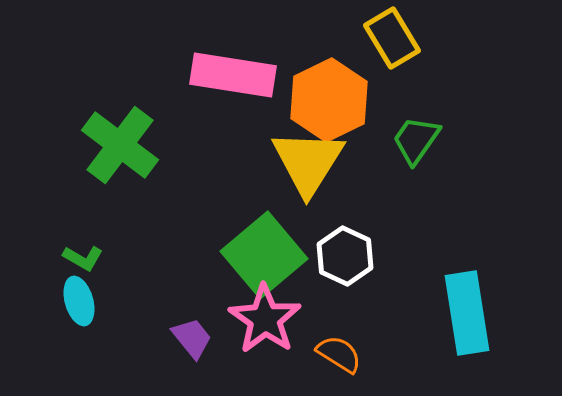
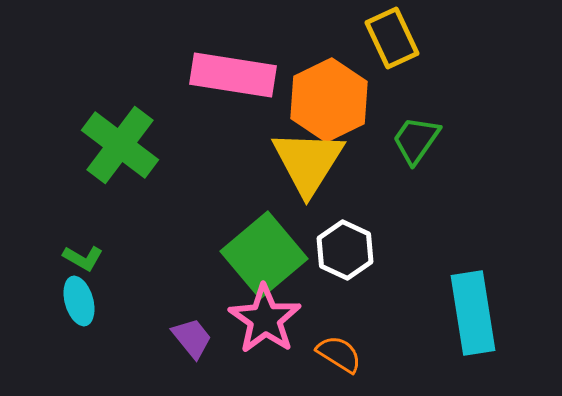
yellow rectangle: rotated 6 degrees clockwise
white hexagon: moved 6 px up
cyan rectangle: moved 6 px right
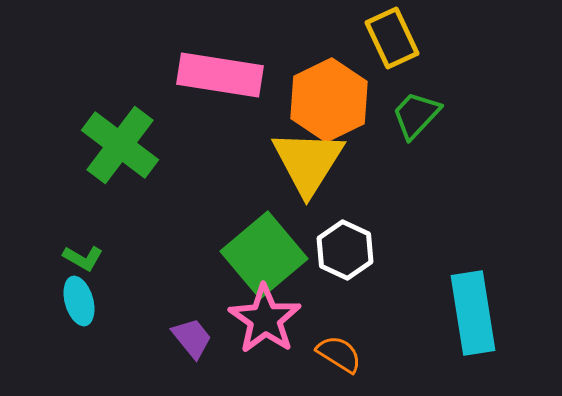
pink rectangle: moved 13 px left
green trapezoid: moved 25 px up; rotated 8 degrees clockwise
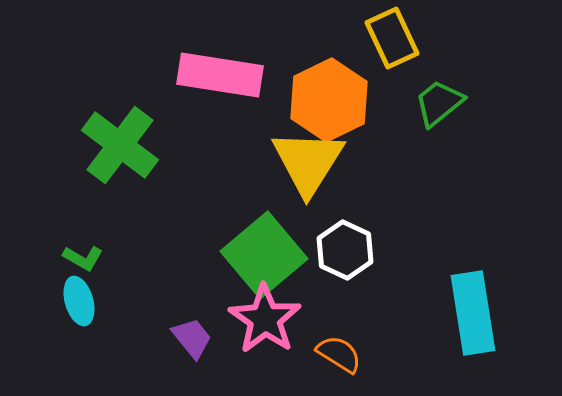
green trapezoid: moved 23 px right, 12 px up; rotated 8 degrees clockwise
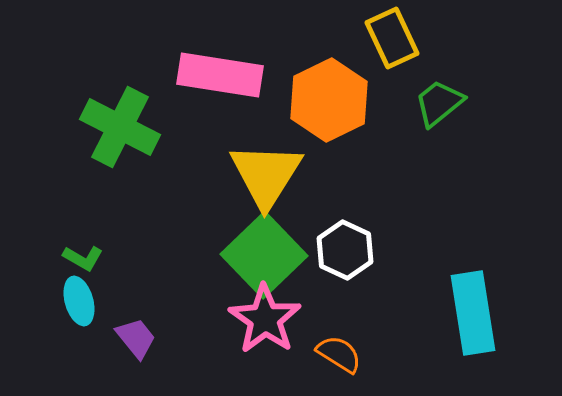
green cross: moved 18 px up; rotated 10 degrees counterclockwise
yellow triangle: moved 42 px left, 13 px down
green square: rotated 4 degrees counterclockwise
purple trapezoid: moved 56 px left
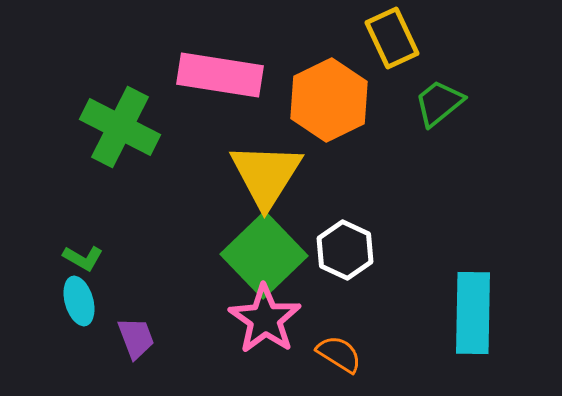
cyan rectangle: rotated 10 degrees clockwise
purple trapezoid: rotated 18 degrees clockwise
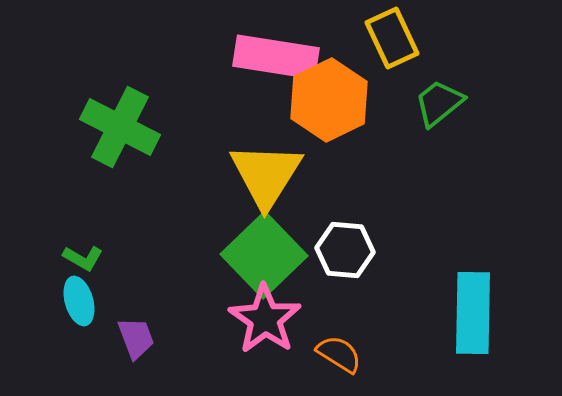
pink rectangle: moved 56 px right, 18 px up
white hexagon: rotated 20 degrees counterclockwise
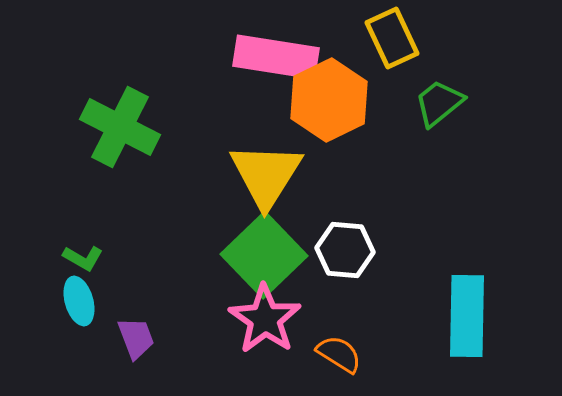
cyan rectangle: moved 6 px left, 3 px down
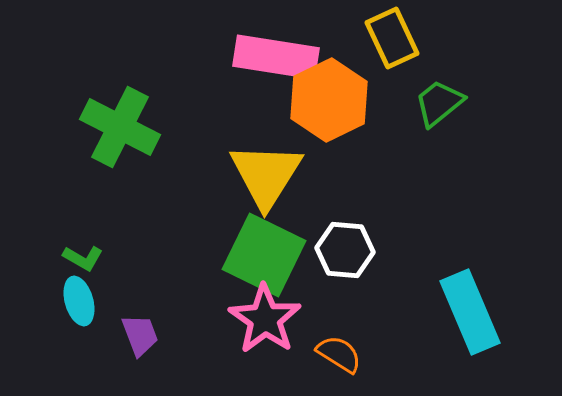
green square: rotated 20 degrees counterclockwise
cyan rectangle: moved 3 px right, 4 px up; rotated 24 degrees counterclockwise
purple trapezoid: moved 4 px right, 3 px up
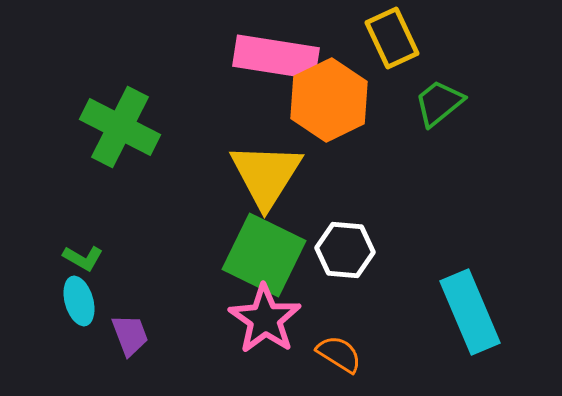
purple trapezoid: moved 10 px left
